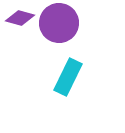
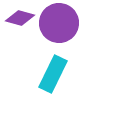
cyan rectangle: moved 15 px left, 3 px up
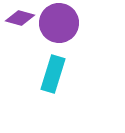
cyan rectangle: rotated 9 degrees counterclockwise
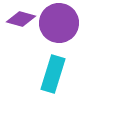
purple diamond: moved 1 px right, 1 px down
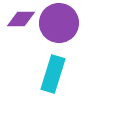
purple diamond: rotated 16 degrees counterclockwise
